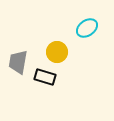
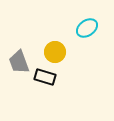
yellow circle: moved 2 px left
gray trapezoid: moved 1 px right; rotated 30 degrees counterclockwise
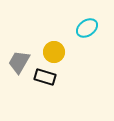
yellow circle: moved 1 px left
gray trapezoid: rotated 50 degrees clockwise
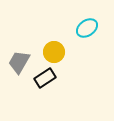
black rectangle: moved 1 px down; rotated 50 degrees counterclockwise
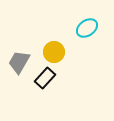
black rectangle: rotated 15 degrees counterclockwise
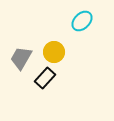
cyan ellipse: moved 5 px left, 7 px up; rotated 10 degrees counterclockwise
gray trapezoid: moved 2 px right, 4 px up
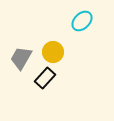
yellow circle: moved 1 px left
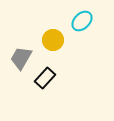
yellow circle: moved 12 px up
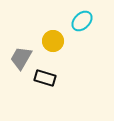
yellow circle: moved 1 px down
black rectangle: rotated 65 degrees clockwise
